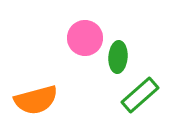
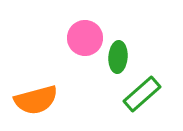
green rectangle: moved 2 px right, 1 px up
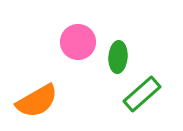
pink circle: moved 7 px left, 4 px down
orange semicircle: moved 1 px right, 1 px down; rotated 15 degrees counterclockwise
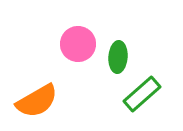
pink circle: moved 2 px down
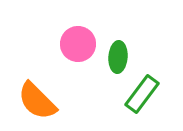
green rectangle: rotated 12 degrees counterclockwise
orange semicircle: rotated 75 degrees clockwise
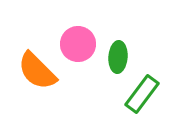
orange semicircle: moved 30 px up
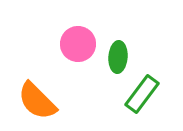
orange semicircle: moved 30 px down
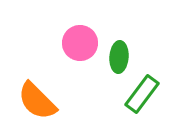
pink circle: moved 2 px right, 1 px up
green ellipse: moved 1 px right
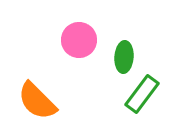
pink circle: moved 1 px left, 3 px up
green ellipse: moved 5 px right
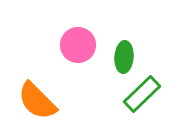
pink circle: moved 1 px left, 5 px down
green rectangle: rotated 9 degrees clockwise
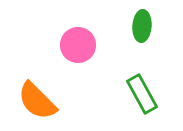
green ellipse: moved 18 px right, 31 px up
green rectangle: rotated 75 degrees counterclockwise
